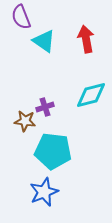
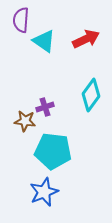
purple semicircle: moved 3 px down; rotated 25 degrees clockwise
red arrow: rotated 76 degrees clockwise
cyan diamond: rotated 40 degrees counterclockwise
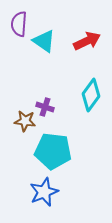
purple semicircle: moved 2 px left, 4 px down
red arrow: moved 1 px right, 2 px down
purple cross: rotated 36 degrees clockwise
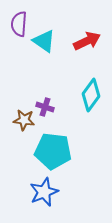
brown star: moved 1 px left, 1 px up
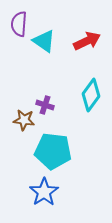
purple cross: moved 2 px up
blue star: rotated 12 degrees counterclockwise
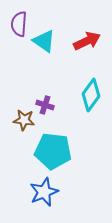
blue star: rotated 12 degrees clockwise
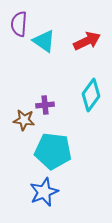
purple cross: rotated 24 degrees counterclockwise
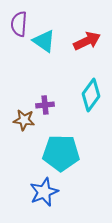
cyan pentagon: moved 8 px right, 2 px down; rotated 6 degrees counterclockwise
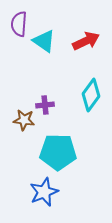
red arrow: moved 1 px left
cyan pentagon: moved 3 px left, 1 px up
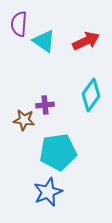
cyan pentagon: rotated 9 degrees counterclockwise
blue star: moved 4 px right
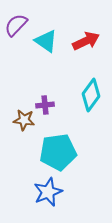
purple semicircle: moved 3 px left, 1 px down; rotated 40 degrees clockwise
cyan triangle: moved 2 px right
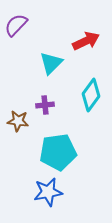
cyan triangle: moved 5 px right, 22 px down; rotated 40 degrees clockwise
brown star: moved 6 px left, 1 px down
blue star: rotated 12 degrees clockwise
